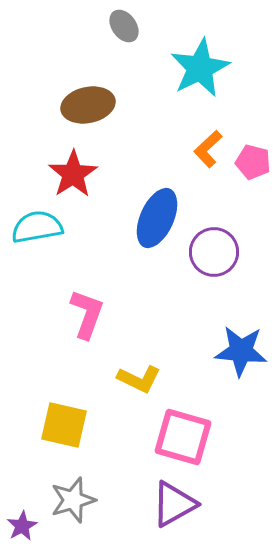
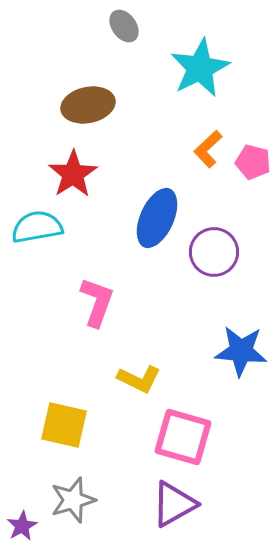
pink L-shape: moved 10 px right, 12 px up
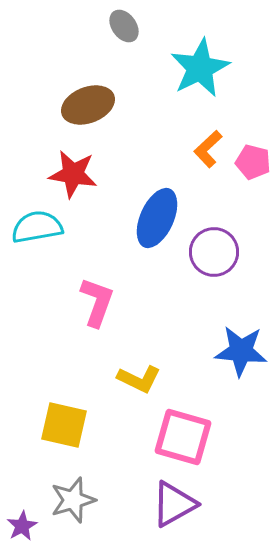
brown ellipse: rotated 9 degrees counterclockwise
red star: rotated 30 degrees counterclockwise
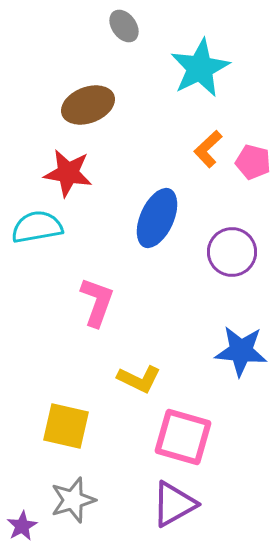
red star: moved 5 px left, 1 px up
purple circle: moved 18 px right
yellow square: moved 2 px right, 1 px down
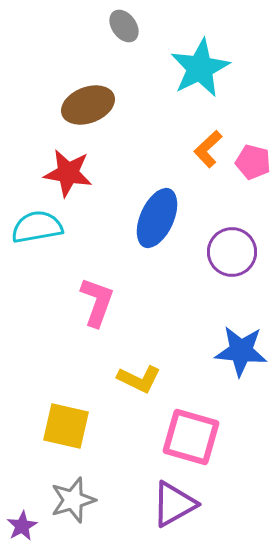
pink square: moved 8 px right
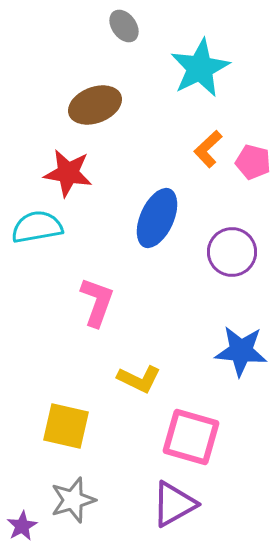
brown ellipse: moved 7 px right
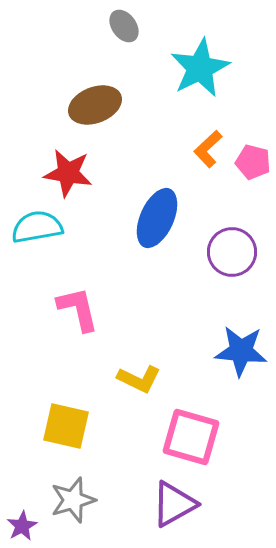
pink L-shape: moved 19 px left, 7 px down; rotated 33 degrees counterclockwise
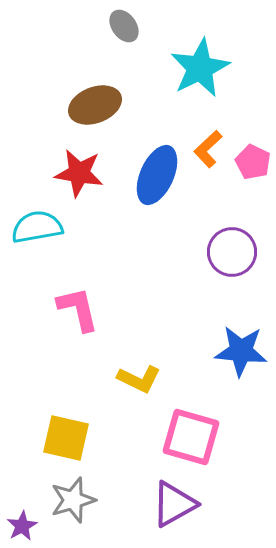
pink pentagon: rotated 12 degrees clockwise
red star: moved 11 px right
blue ellipse: moved 43 px up
yellow square: moved 12 px down
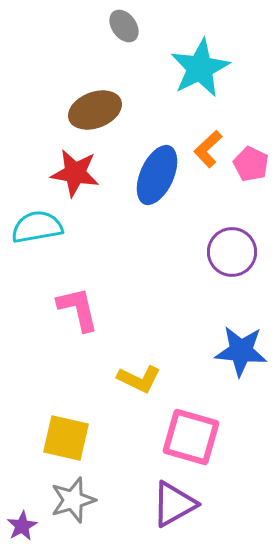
brown ellipse: moved 5 px down
pink pentagon: moved 2 px left, 2 px down
red star: moved 4 px left
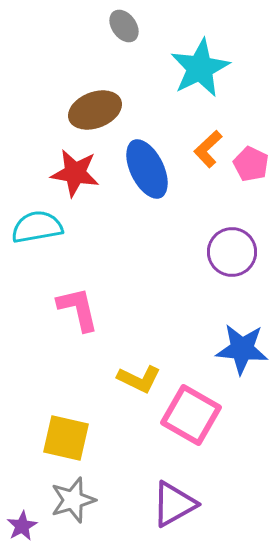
blue ellipse: moved 10 px left, 6 px up; rotated 50 degrees counterclockwise
blue star: moved 1 px right, 2 px up
pink square: moved 22 px up; rotated 14 degrees clockwise
